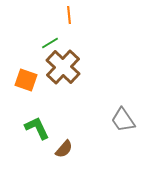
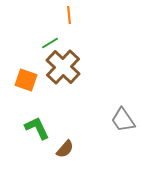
brown semicircle: moved 1 px right
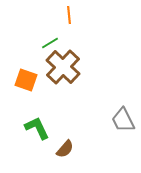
gray trapezoid: rotated 8 degrees clockwise
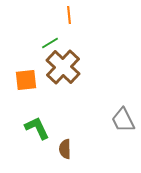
orange square: rotated 25 degrees counterclockwise
brown semicircle: rotated 138 degrees clockwise
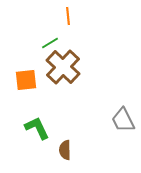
orange line: moved 1 px left, 1 px down
brown semicircle: moved 1 px down
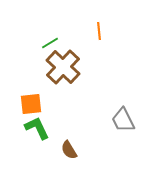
orange line: moved 31 px right, 15 px down
orange square: moved 5 px right, 24 px down
brown semicircle: moved 4 px right; rotated 30 degrees counterclockwise
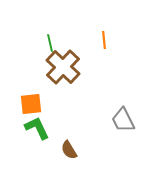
orange line: moved 5 px right, 9 px down
green line: rotated 72 degrees counterclockwise
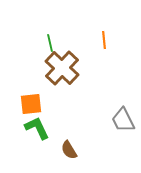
brown cross: moved 1 px left, 1 px down
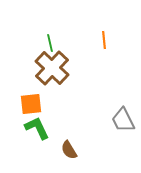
brown cross: moved 10 px left
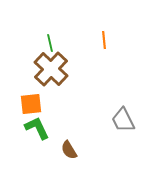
brown cross: moved 1 px left, 1 px down
